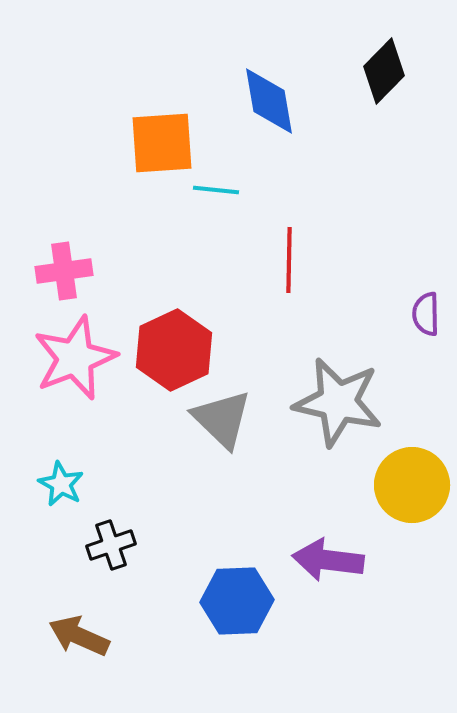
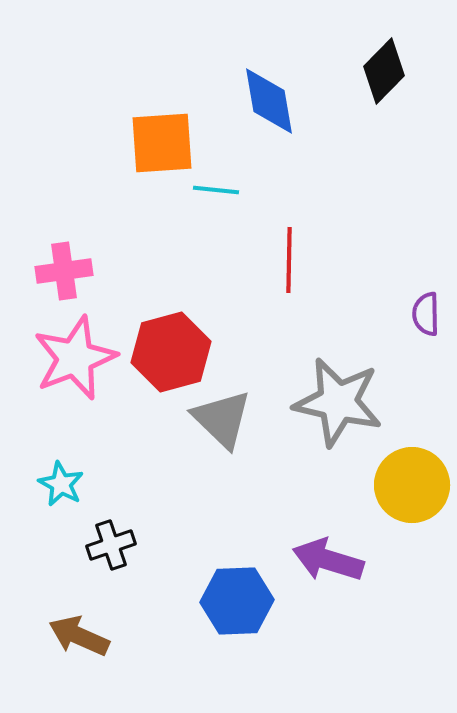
red hexagon: moved 3 px left, 2 px down; rotated 10 degrees clockwise
purple arrow: rotated 10 degrees clockwise
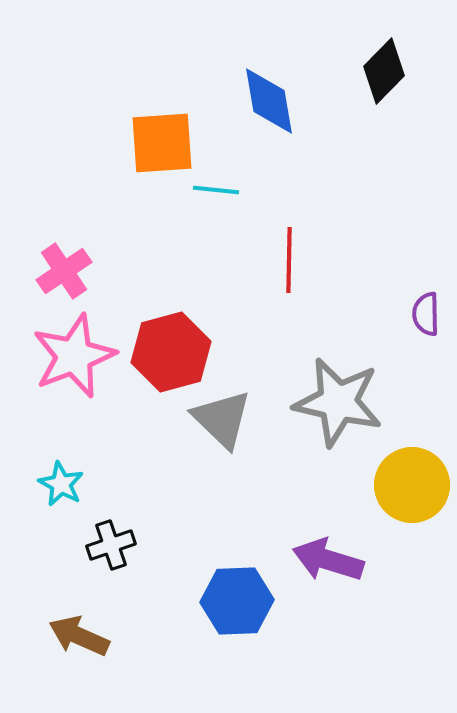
pink cross: rotated 26 degrees counterclockwise
pink star: moved 1 px left, 2 px up
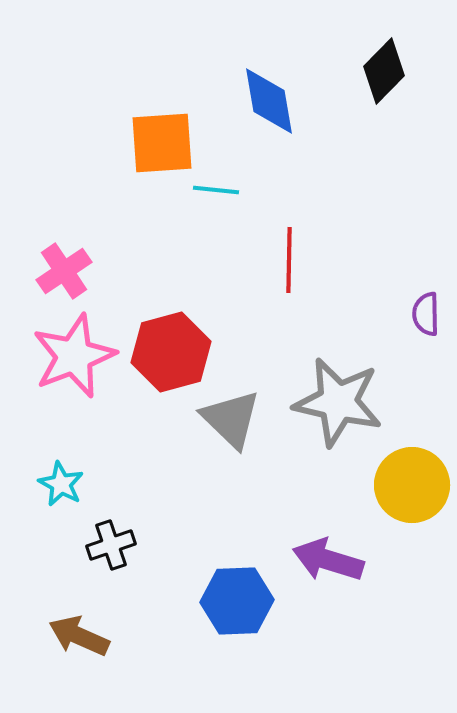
gray triangle: moved 9 px right
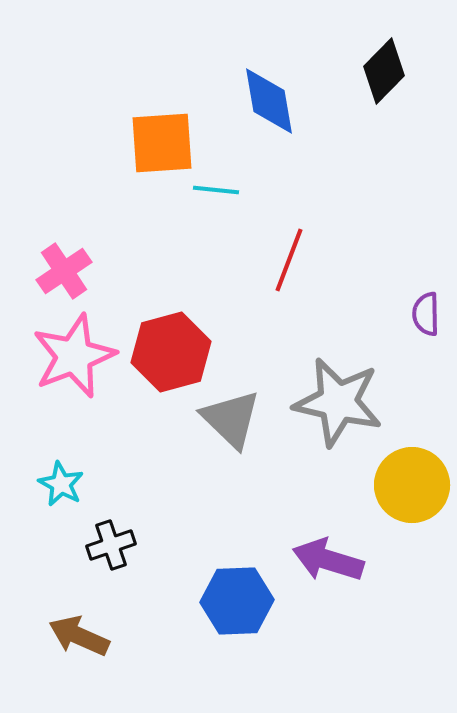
red line: rotated 20 degrees clockwise
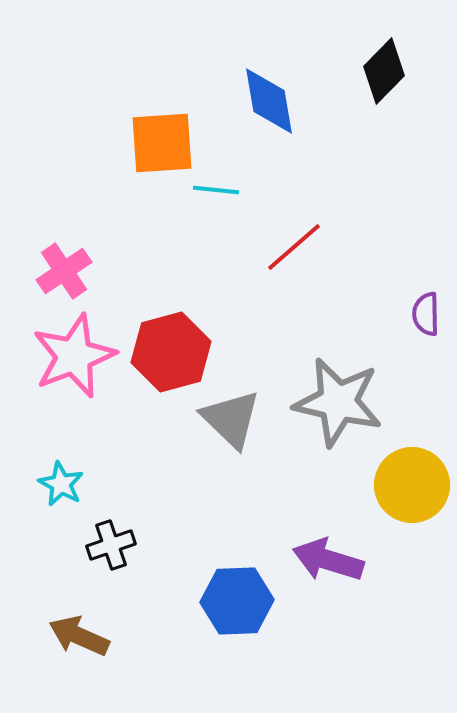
red line: moved 5 px right, 13 px up; rotated 28 degrees clockwise
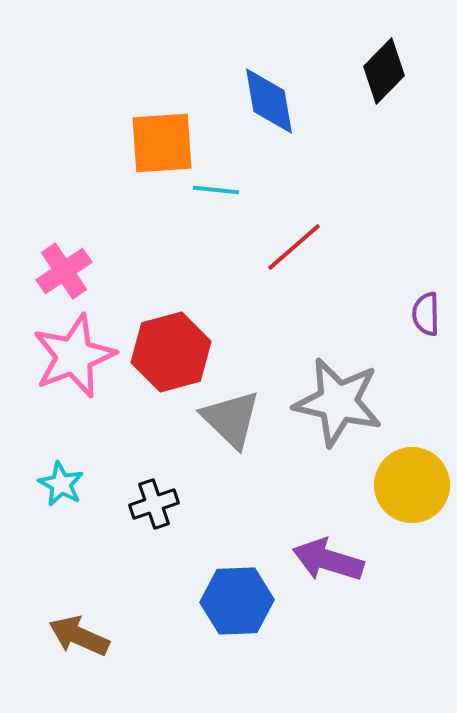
black cross: moved 43 px right, 41 px up
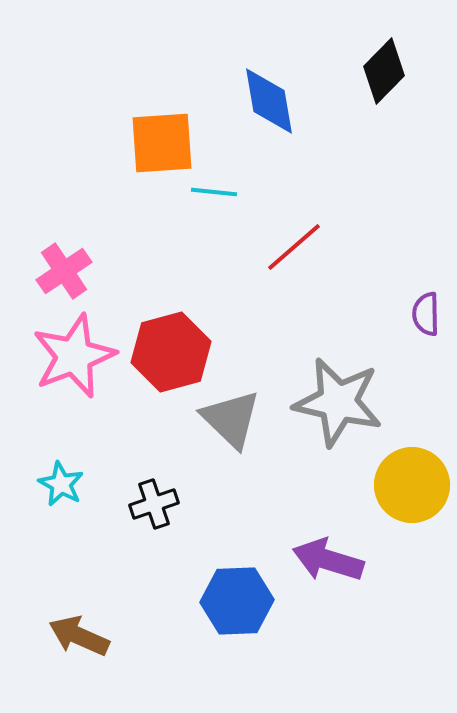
cyan line: moved 2 px left, 2 px down
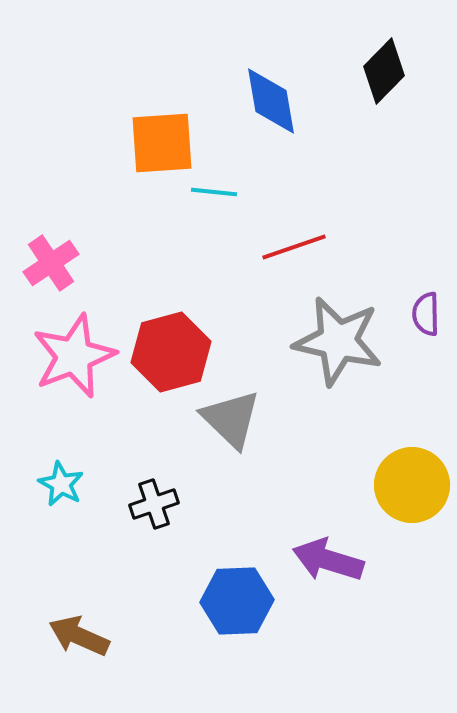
blue diamond: moved 2 px right
red line: rotated 22 degrees clockwise
pink cross: moved 13 px left, 8 px up
gray star: moved 61 px up
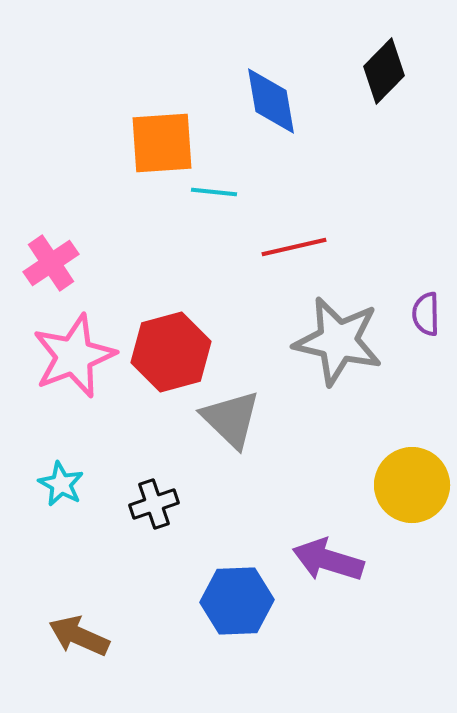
red line: rotated 6 degrees clockwise
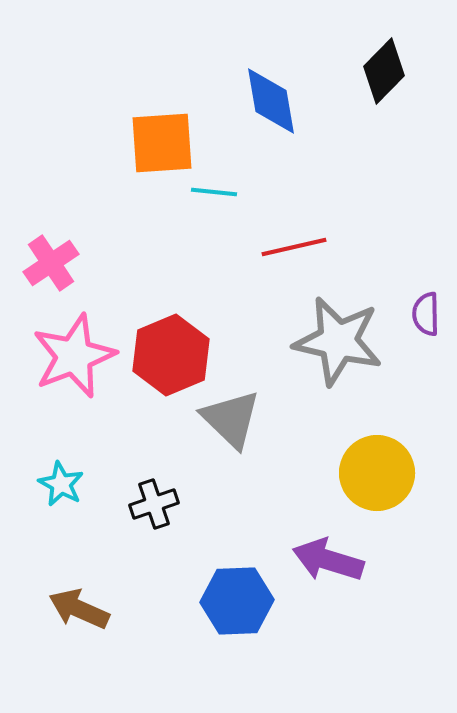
red hexagon: moved 3 px down; rotated 8 degrees counterclockwise
yellow circle: moved 35 px left, 12 px up
brown arrow: moved 27 px up
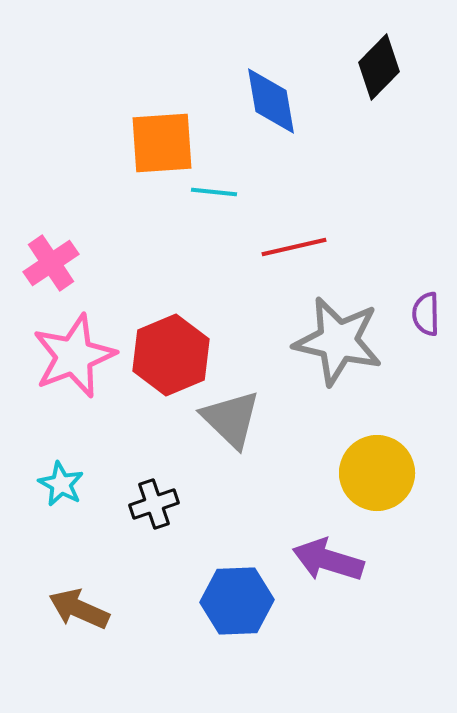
black diamond: moved 5 px left, 4 px up
